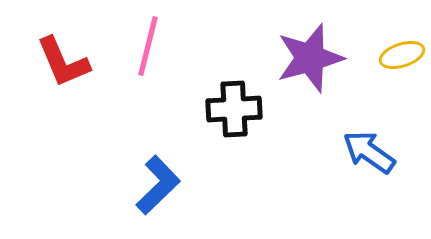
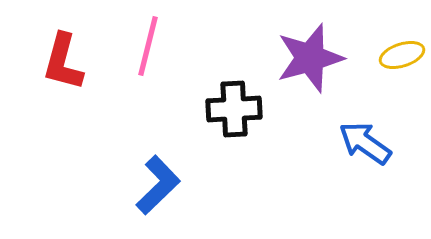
red L-shape: rotated 38 degrees clockwise
blue arrow: moved 4 px left, 9 px up
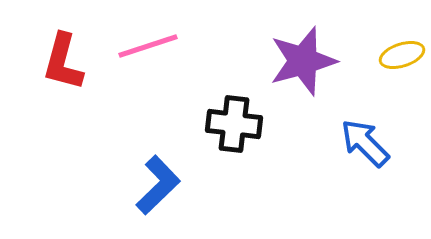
pink line: rotated 58 degrees clockwise
purple star: moved 7 px left, 3 px down
black cross: moved 15 px down; rotated 10 degrees clockwise
blue arrow: rotated 10 degrees clockwise
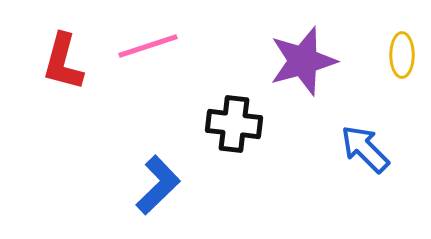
yellow ellipse: rotated 72 degrees counterclockwise
blue arrow: moved 6 px down
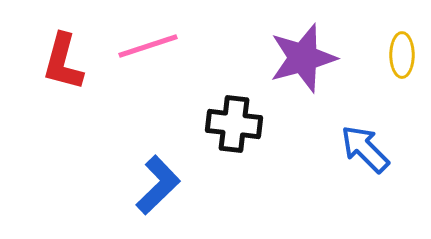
purple star: moved 3 px up
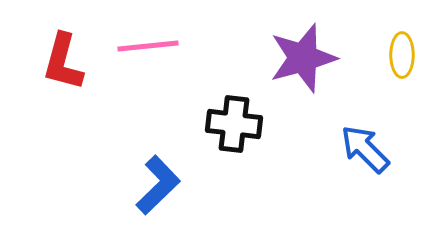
pink line: rotated 12 degrees clockwise
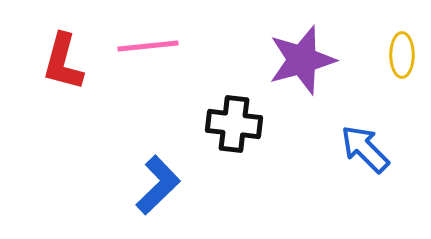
purple star: moved 1 px left, 2 px down
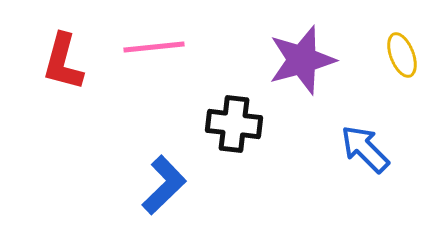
pink line: moved 6 px right, 1 px down
yellow ellipse: rotated 21 degrees counterclockwise
blue L-shape: moved 6 px right
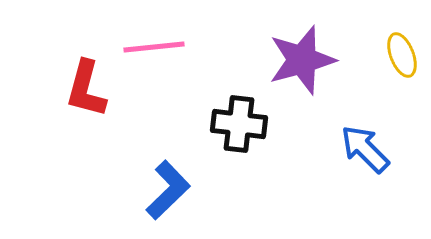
red L-shape: moved 23 px right, 27 px down
black cross: moved 5 px right
blue L-shape: moved 4 px right, 5 px down
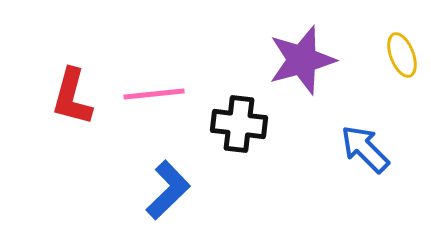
pink line: moved 47 px down
red L-shape: moved 14 px left, 8 px down
